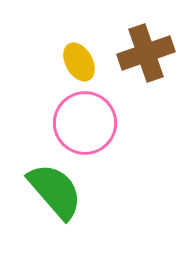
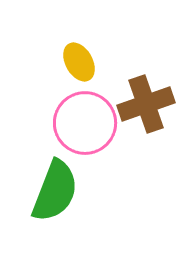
brown cross: moved 51 px down
green semicircle: rotated 62 degrees clockwise
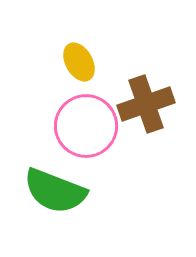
pink circle: moved 1 px right, 3 px down
green semicircle: rotated 90 degrees clockwise
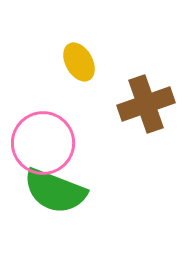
pink circle: moved 43 px left, 17 px down
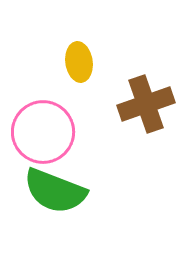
yellow ellipse: rotated 21 degrees clockwise
pink circle: moved 11 px up
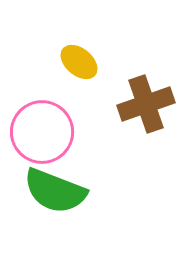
yellow ellipse: rotated 42 degrees counterclockwise
pink circle: moved 1 px left
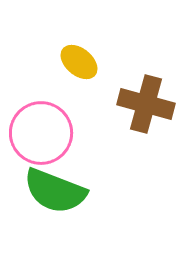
brown cross: rotated 34 degrees clockwise
pink circle: moved 1 px left, 1 px down
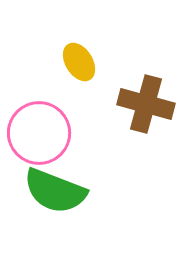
yellow ellipse: rotated 18 degrees clockwise
pink circle: moved 2 px left
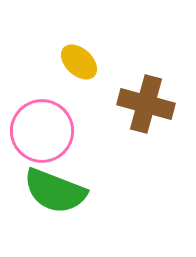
yellow ellipse: rotated 15 degrees counterclockwise
pink circle: moved 3 px right, 2 px up
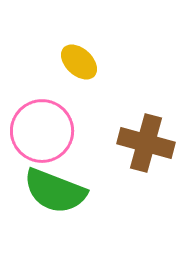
brown cross: moved 39 px down
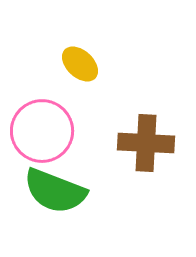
yellow ellipse: moved 1 px right, 2 px down
brown cross: rotated 12 degrees counterclockwise
